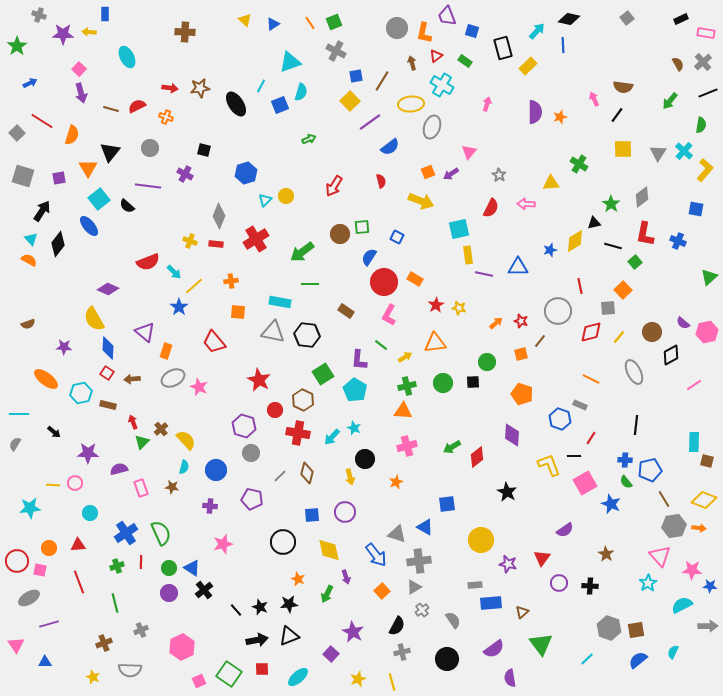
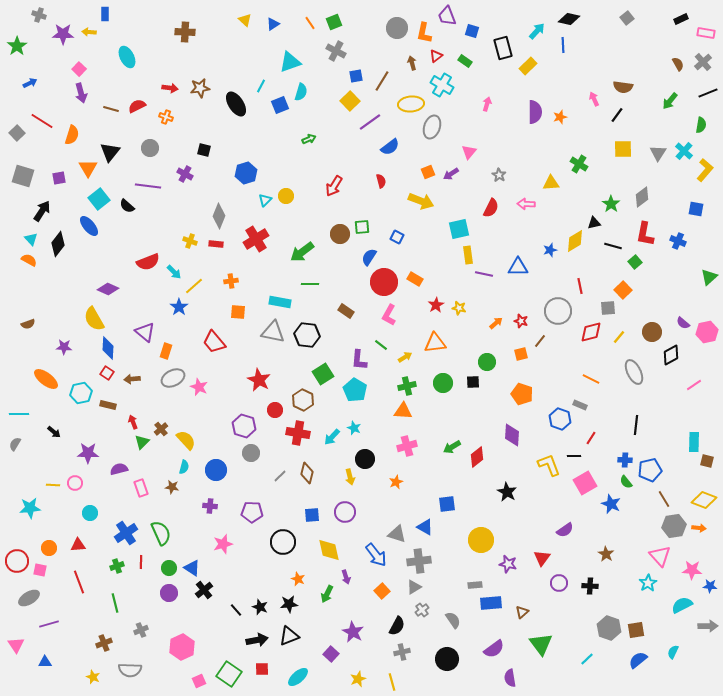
purple pentagon at (252, 499): moved 13 px down; rotated 10 degrees counterclockwise
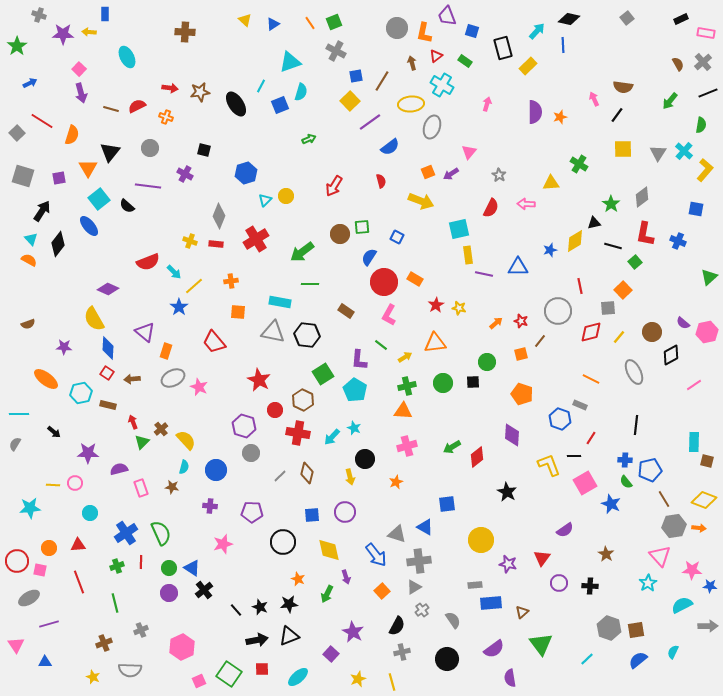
brown star at (200, 88): moved 4 px down
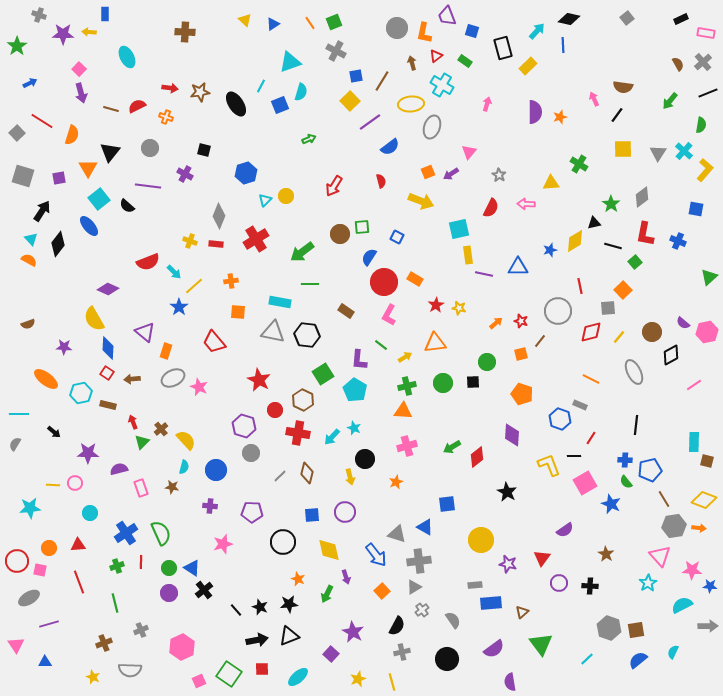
purple semicircle at (510, 678): moved 4 px down
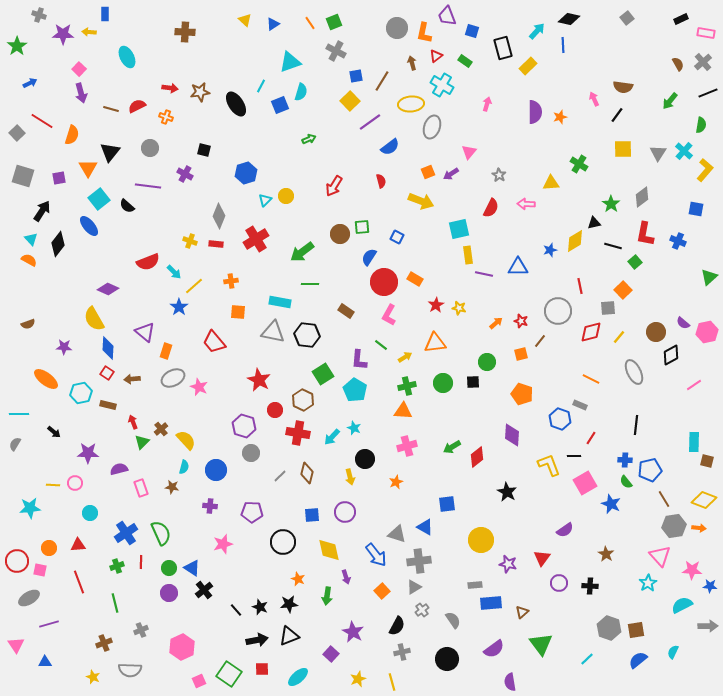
brown circle at (652, 332): moved 4 px right
green arrow at (327, 594): moved 2 px down; rotated 18 degrees counterclockwise
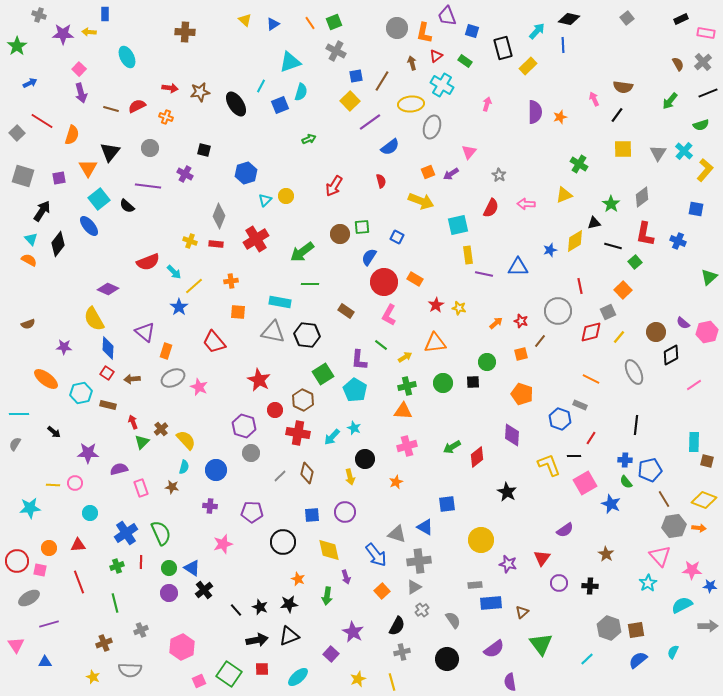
green semicircle at (701, 125): rotated 63 degrees clockwise
yellow triangle at (551, 183): moved 13 px right, 12 px down; rotated 18 degrees counterclockwise
cyan square at (459, 229): moved 1 px left, 4 px up
gray square at (608, 308): moved 4 px down; rotated 21 degrees counterclockwise
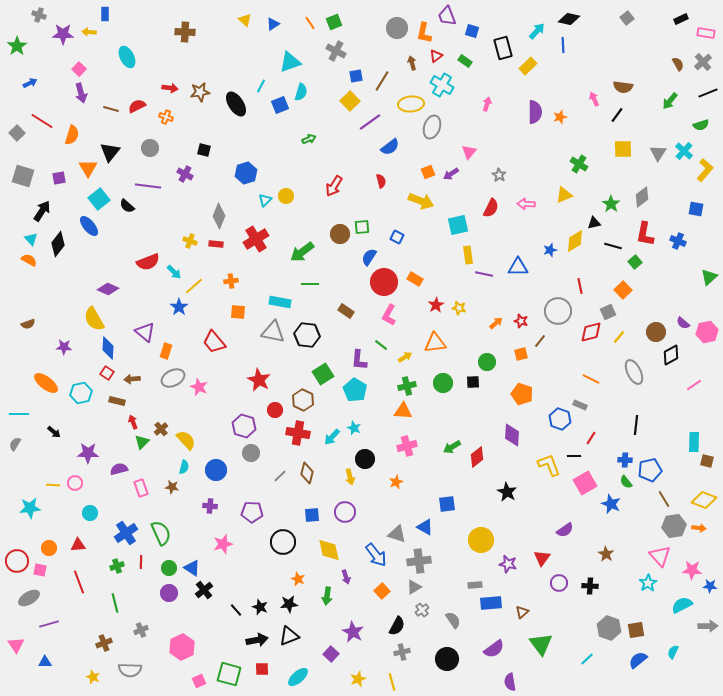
orange ellipse at (46, 379): moved 4 px down
brown rectangle at (108, 405): moved 9 px right, 4 px up
green square at (229, 674): rotated 20 degrees counterclockwise
